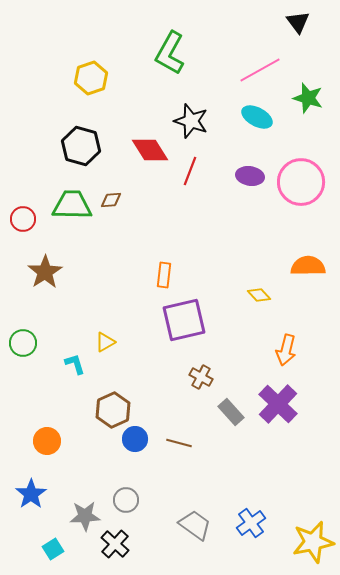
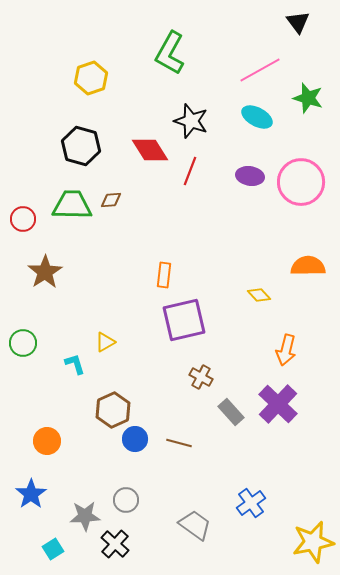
blue cross: moved 20 px up
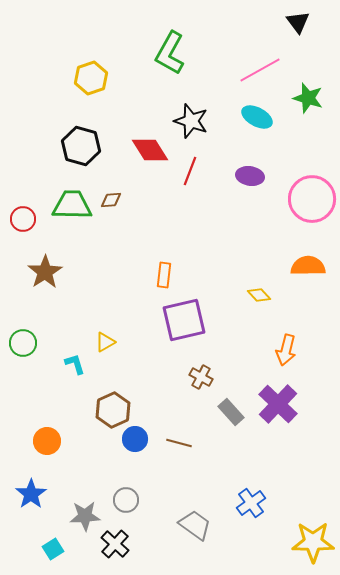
pink circle: moved 11 px right, 17 px down
yellow star: rotated 12 degrees clockwise
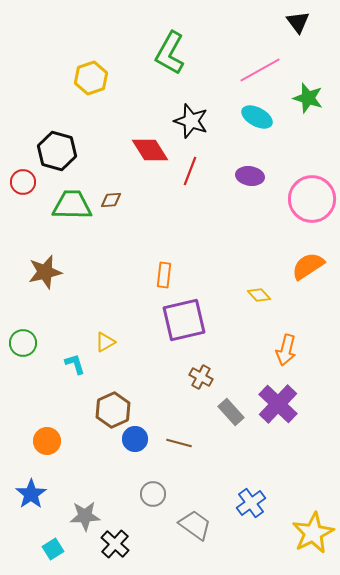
black hexagon: moved 24 px left, 5 px down
red circle: moved 37 px up
orange semicircle: rotated 32 degrees counterclockwise
brown star: rotated 20 degrees clockwise
gray circle: moved 27 px right, 6 px up
yellow star: moved 9 px up; rotated 27 degrees counterclockwise
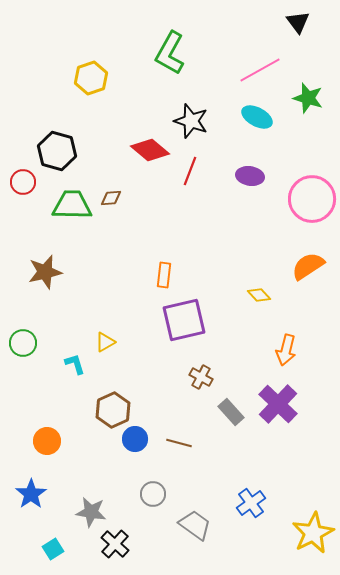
red diamond: rotated 18 degrees counterclockwise
brown diamond: moved 2 px up
gray star: moved 6 px right, 4 px up; rotated 12 degrees clockwise
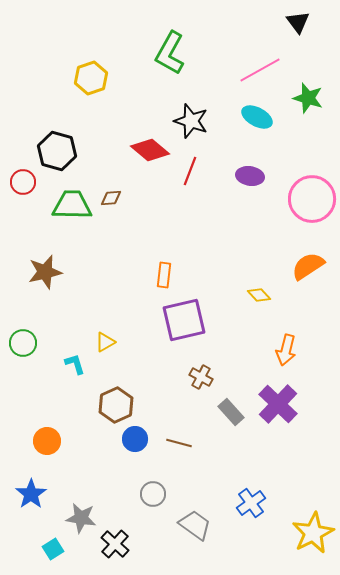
brown hexagon: moved 3 px right, 5 px up
gray star: moved 10 px left, 6 px down
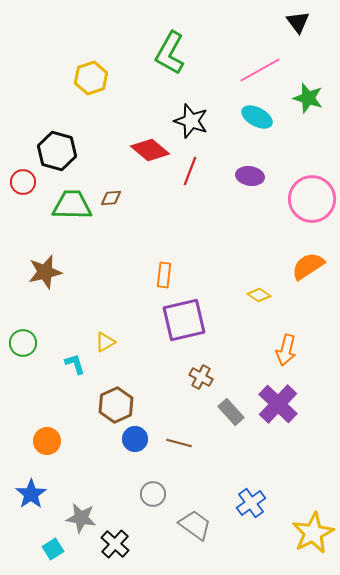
yellow diamond: rotated 15 degrees counterclockwise
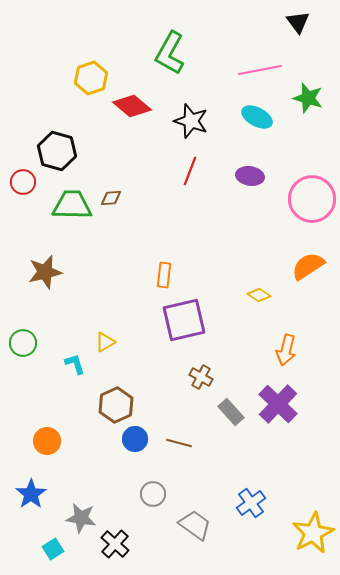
pink line: rotated 18 degrees clockwise
red diamond: moved 18 px left, 44 px up
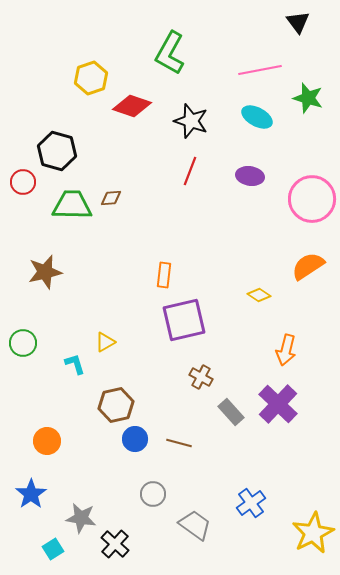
red diamond: rotated 21 degrees counterclockwise
brown hexagon: rotated 12 degrees clockwise
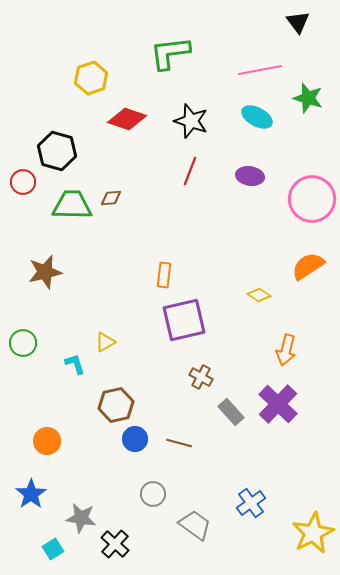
green L-shape: rotated 54 degrees clockwise
red diamond: moved 5 px left, 13 px down
